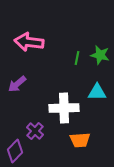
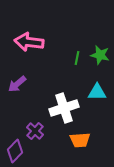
white cross: rotated 16 degrees counterclockwise
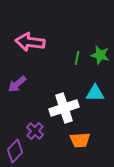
pink arrow: moved 1 px right
cyan triangle: moved 2 px left, 1 px down
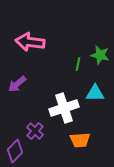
green line: moved 1 px right, 6 px down
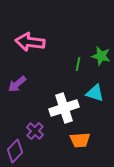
green star: moved 1 px right, 1 px down
cyan triangle: rotated 18 degrees clockwise
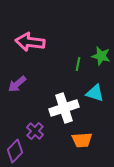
orange trapezoid: moved 2 px right
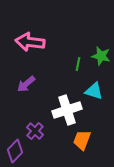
purple arrow: moved 9 px right
cyan triangle: moved 1 px left, 2 px up
white cross: moved 3 px right, 2 px down
orange trapezoid: rotated 115 degrees clockwise
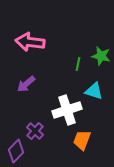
purple diamond: moved 1 px right
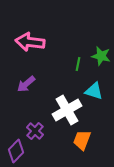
white cross: rotated 12 degrees counterclockwise
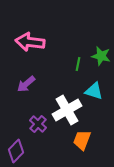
purple cross: moved 3 px right, 7 px up
